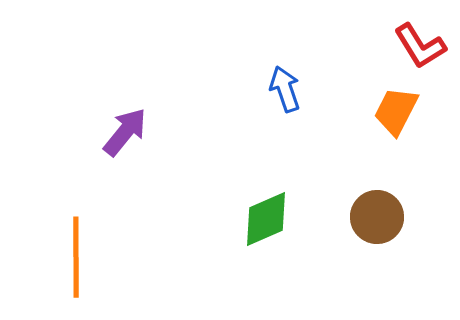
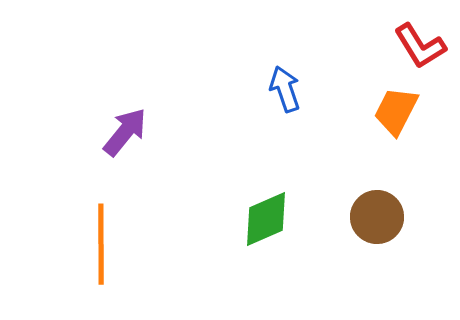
orange line: moved 25 px right, 13 px up
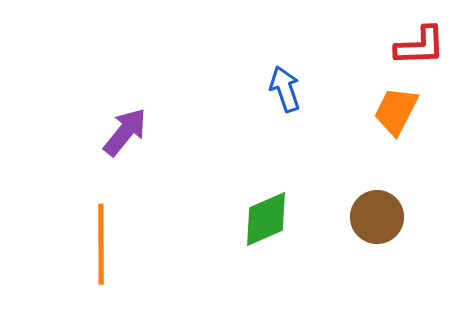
red L-shape: rotated 60 degrees counterclockwise
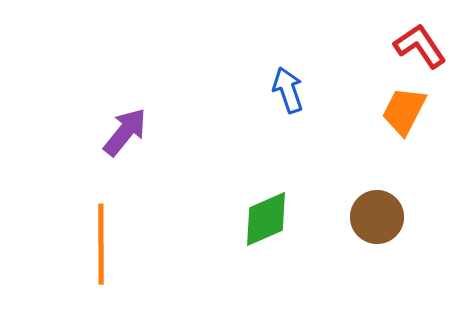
red L-shape: rotated 122 degrees counterclockwise
blue arrow: moved 3 px right, 1 px down
orange trapezoid: moved 8 px right
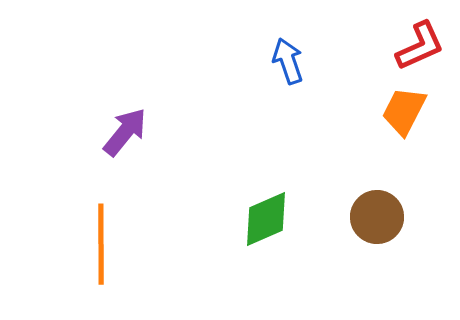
red L-shape: rotated 100 degrees clockwise
blue arrow: moved 29 px up
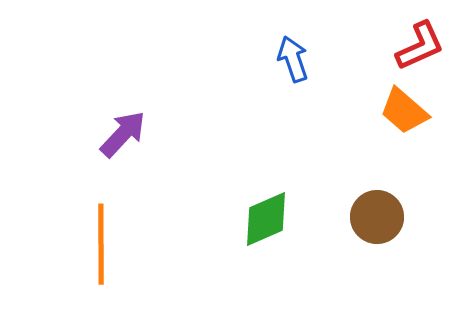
blue arrow: moved 5 px right, 2 px up
orange trapezoid: rotated 76 degrees counterclockwise
purple arrow: moved 2 px left, 2 px down; rotated 4 degrees clockwise
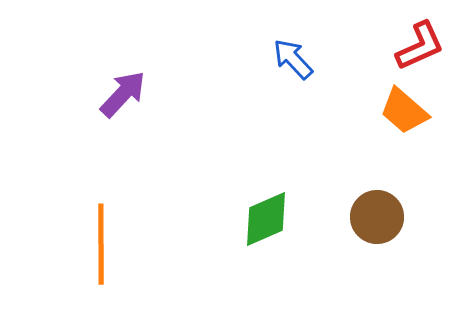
blue arrow: rotated 24 degrees counterclockwise
purple arrow: moved 40 px up
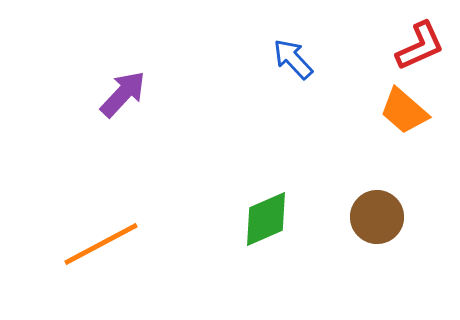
orange line: rotated 62 degrees clockwise
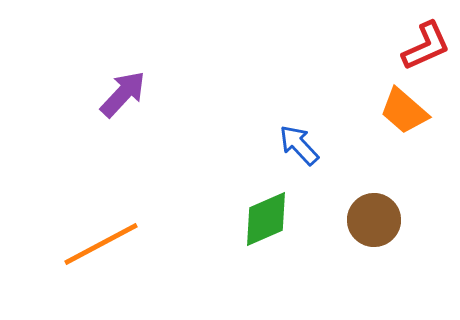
red L-shape: moved 6 px right
blue arrow: moved 6 px right, 86 px down
brown circle: moved 3 px left, 3 px down
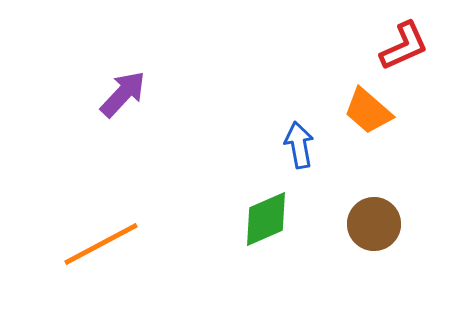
red L-shape: moved 22 px left
orange trapezoid: moved 36 px left
blue arrow: rotated 33 degrees clockwise
brown circle: moved 4 px down
